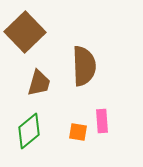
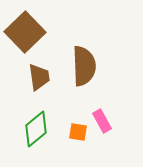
brown trapezoid: moved 6 px up; rotated 24 degrees counterclockwise
pink rectangle: rotated 25 degrees counterclockwise
green diamond: moved 7 px right, 2 px up
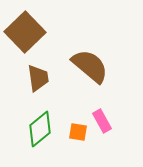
brown semicircle: moved 6 px right; rotated 48 degrees counterclockwise
brown trapezoid: moved 1 px left, 1 px down
green diamond: moved 4 px right
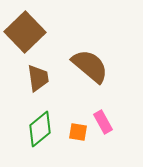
pink rectangle: moved 1 px right, 1 px down
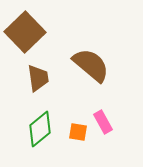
brown semicircle: moved 1 px right, 1 px up
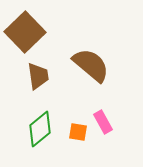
brown trapezoid: moved 2 px up
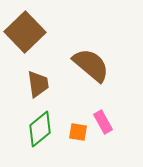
brown trapezoid: moved 8 px down
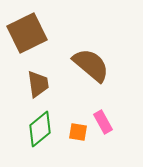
brown square: moved 2 px right, 1 px down; rotated 18 degrees clockwise
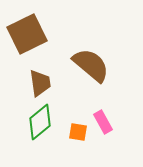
brown square: moved 1 px down
brown trapezoid: moved 2 px right, 1 px up
green diamond: moved 7 px up
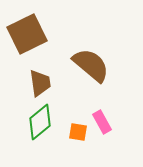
pink rectangle: moved 1 px left
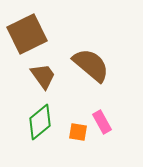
brown trapezoid: moved 3 px right, 7 px up; rotated 28 degrees counterclockwise
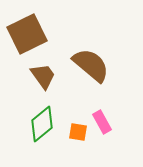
green diamond: moved 2 px right, 2 px down
